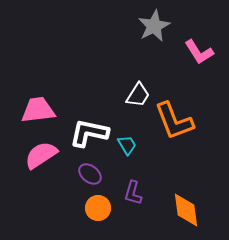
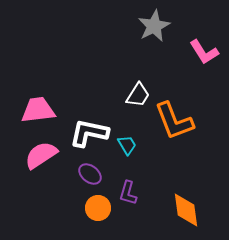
pink L-shape: moved 5 px right
purple L-shape: moved 5 px left
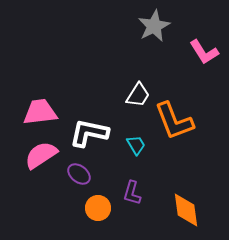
pink trapezoid: moved 2 px right, 2 px down
cyan trapezoid: moved 9 px right
purple ellipse: moved 11 px left
purple L-shape: moved 4 px right
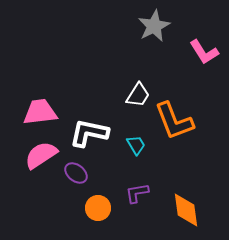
purple ellipse: moved 3 px left, 1 px up
purple L-shape: moved 5 px right; rotated 65 degrees clockwise
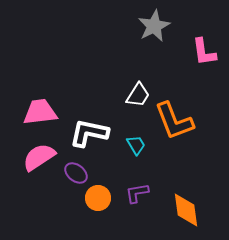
pink L-shape: rotated 24 degrees clockwise
pink semicircle: moved 2 px left, 2 px down
orange circle: moved 10 px up
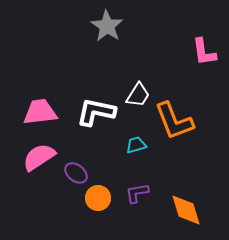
gray star: moved 47 px left; rotated 12 degrees counterclockwise
white L-shape: moved 7 px right, 21 px up
cyan trapezoid: rotated 75 degrees counterclockwise
orange diamond: rotated 9 degrees counterclockwise
